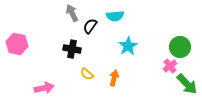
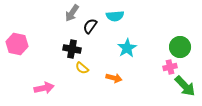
gray arrow: rotated 120 degrees counterclockwise
cyan star: moved 1 px left, 2 px down
pink cross: moved 1 px down; rotated 24 degrees clockwise
yellow semicircle: moved 5 px left, 6 px up
orange arrow: rotated 91 degrees clockwise
green arrow: moved 2 px left, 2 px down
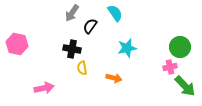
cyan semicircle: moved 3 px up; rotated 120 degrees counterclockwise
cyan star: rotated 18 degrees clockwise
yellow semicircle: rotated 40 degrees clockwise
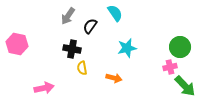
gray arrow: moved 4 px left, 3 px down
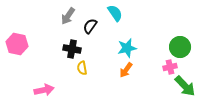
orange arrow: moved 12 px right, 8 px up; rotated 112 degrees clockwise
pink arrow: moved 2 px down
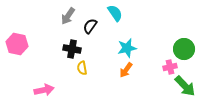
green circle: moved 4 px right, 2 px down
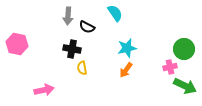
gray arrow: rotated 30 degrees counterclockwise
black semicircle: moved 3 px left, 1 px down; rotated 98 degrees counterclockwise
green arrow: rotated 20 degrees counterclockwise
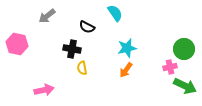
gray arrow: moved 21 px left; rotated 48 degrees clockwise
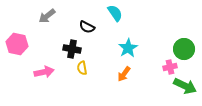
cyan star: moved 1 px right; rotated 18 degrees counterclockwise
orange arrow: moved 2 px left, 4 px down
pink arrow: moved 18 px up
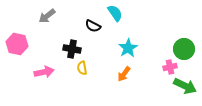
black semicircle: moved 6 px right, 1 px up
